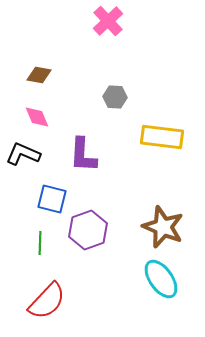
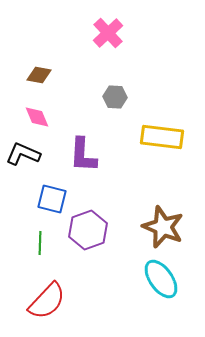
pink cross: moved 12 px down
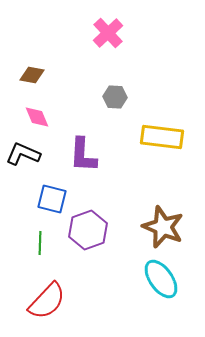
brown diamond: moved 7 px left
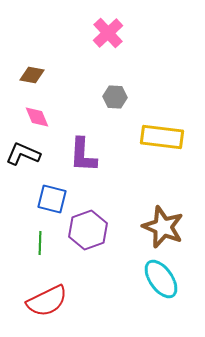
red semicircle: rotated 21 degrees clockwise
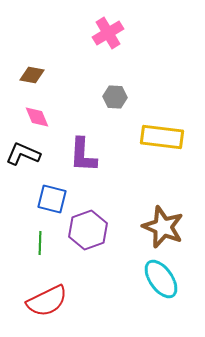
pink cross: rotated 12 degrees clockwise
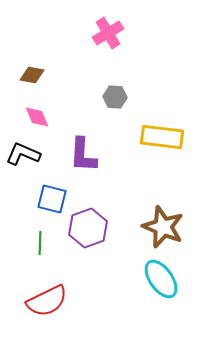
purple hexagon: moved 2 px up
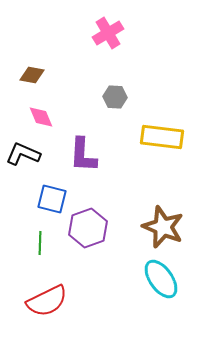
pink diamond: moved 4 px right
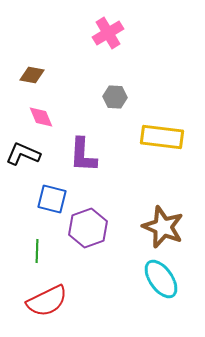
green line: moved 3 px left, 8 px down
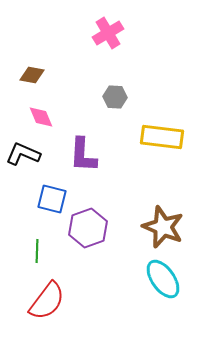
cyan ellipse: moved 2 px right
red semicircle: rotated 27 degrees counterclockwise
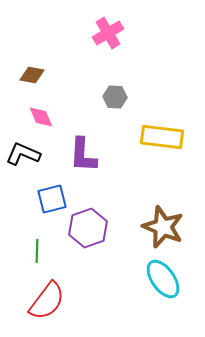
blue square: rotated 28 degrees counterclockwise
